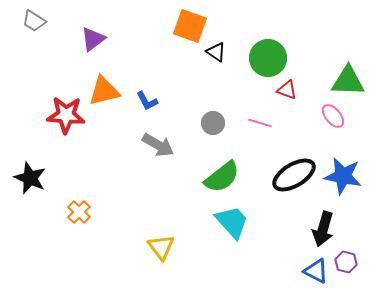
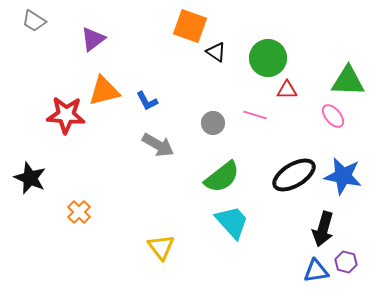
red triangle: rotated 20 degrees counterclockwise
pink line: moved 5 px left, 8 px up
blue triangle: rotated 36 degrees counterclockwise
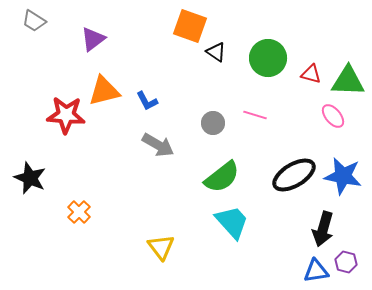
red triangle: moved 24 px right, 16 px up; rotated 15 degrees clockwise
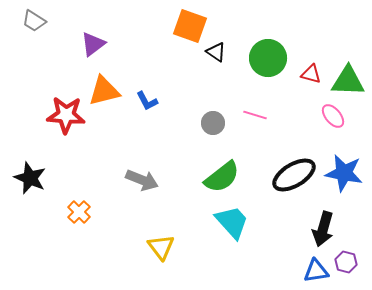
purple triangle: moved 5 px down
gray arrow: moved 16 px left, 35 px down; rotated 8 degrees counterclockwise
blue star: moved 1 px right, 3 px up
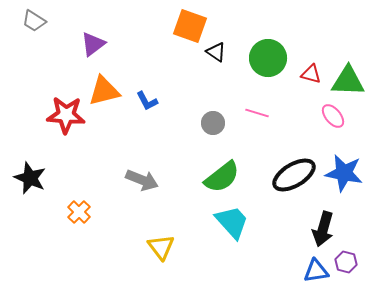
pink line: moved 2 px right, 2 px up
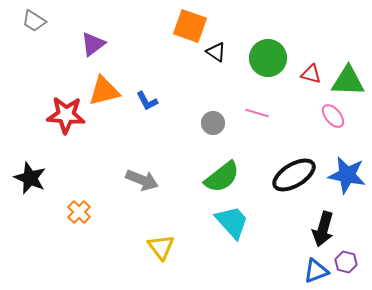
blue star: moved 3 px right, 2 px down
blue triangle: rotated 12 degrees counterclockwise
